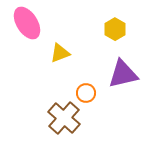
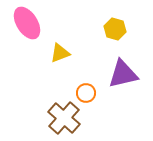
yellow hexagon: rotated 15 degrees counterclockwise
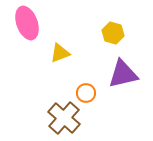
pink ellipse: rotated 12 degrees clockwise
yellow hexagon: moved 2 px left, 4 px down
